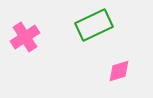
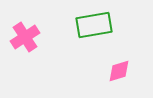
green rectangle: rotated 15 degrees clockwise
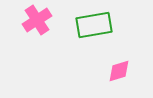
pink cross: moved 12 px right, 17 px up
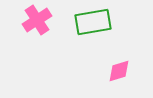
green rectangle: moved 1 px left, 3 px up
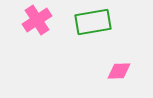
pink diamond: rotated 15 degrees clockwise
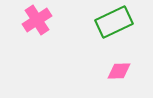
green rectangle: moved 21 px right; rotated 15 degrees counterclockwise
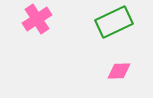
pink cross: moved 1 px up
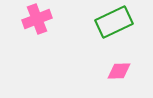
pink cross: rotated 12 degrees clockwise
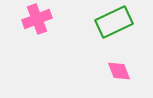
pink diamond: rotated 70 degrees clockwise
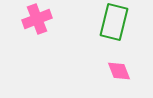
green rectangle: rotated 51 degrees counterclockwise
